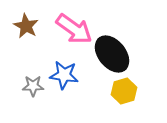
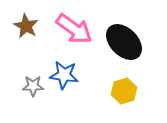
black ellipse: moved 12 px right, 12 px up; rotated 6 degrees counterclockwise
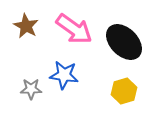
gray star: moved 2 px left, 3 px down
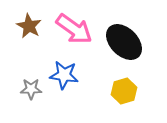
brown star: moved 3 px right
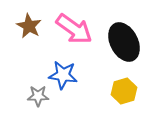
black ellipse: rotated 18 degrees clockwise
blue star: moved 1 px left
gray star: moved 7 px right, 7 px down
